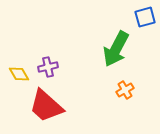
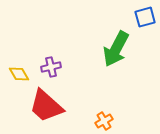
purple cross: moved 3 px right
orange cross: moved 21 px left, 31 px down
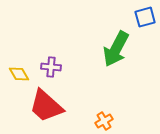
purple cross: rotated 18 degrees clockwise
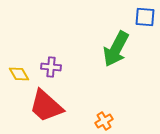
blue square: rotated 20 degrees clockwise
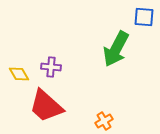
blue square: moved 1 px left
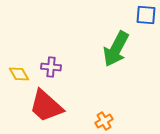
blue square: moved 2 px right, 2 px up
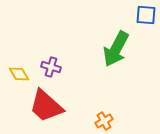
purple cross: rotated 12 degrees clockwise
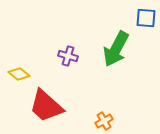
blue square: moved 3 px down
purple cross: moved 17 px right, 11 px up
yellow diamond: rotated 20 degrees counterclockwise
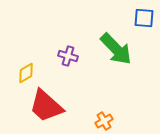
blue square: moved 2 px left
green arrow: rotated 72 degrees counterclockwise
yellow diamond: moved 7 px right, 1 px up; rotated 70 degrees counterclockwise
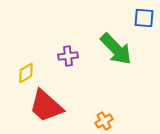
purple cross: rotated 24 degrees counterclockwise
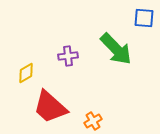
red trapezoid: moved 4 px right, 1 px down
orange cross: moved 11 px left
